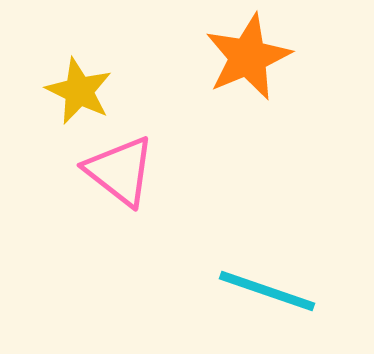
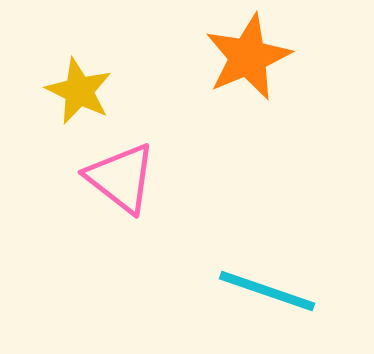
pink triangle: moved 1 px right, 7 px down
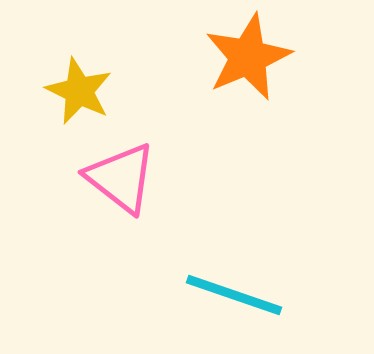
cyan line: moved 33 px left, 4 px down
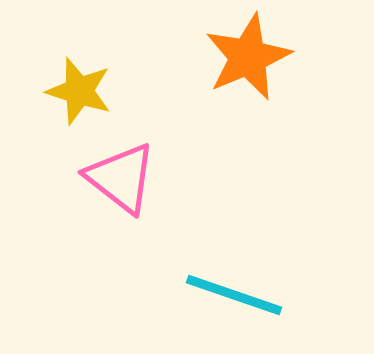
yellow star: rotated 8 degrees counterclockwise
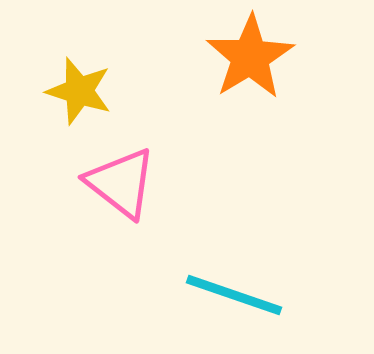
orange star: moved 2 px right; rotated 8 degrees counterclockwise
pink triangle: moved 5 px down
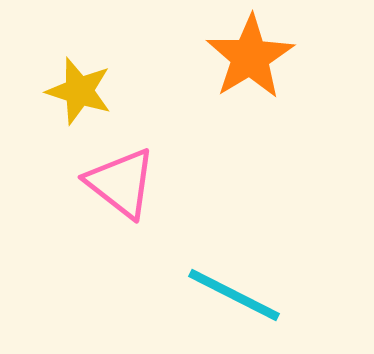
cyan line: rotated 8 degrees clockwise
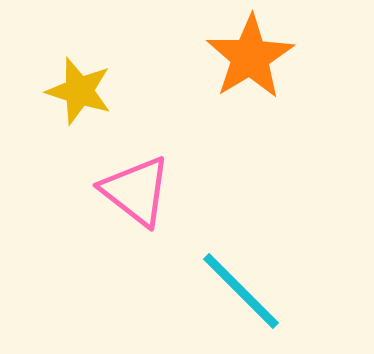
pink triangle: moved 15 px right, 8 px down
cyan line: moved 7 px right, 4 px up; rotated 18 degrees clockwise
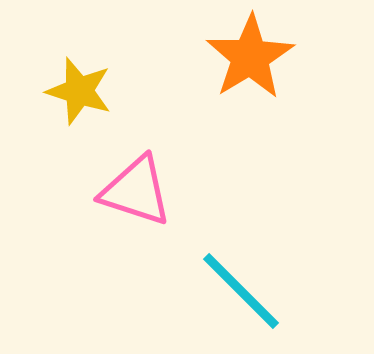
pink triangle: rotated 20 degrees counterclockwise
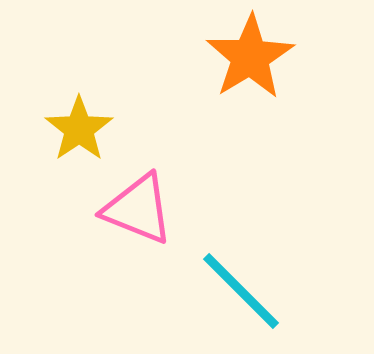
yellow star: moved 38 px down; rotated 20 degrees clockwise
pink triangle: moved 2 px right, 18 px down; rotated 4 degrees clockwise
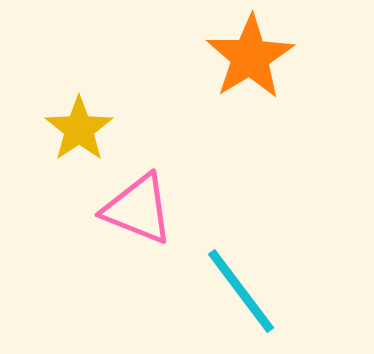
cyan line: rotated 8 degrees clockwise
